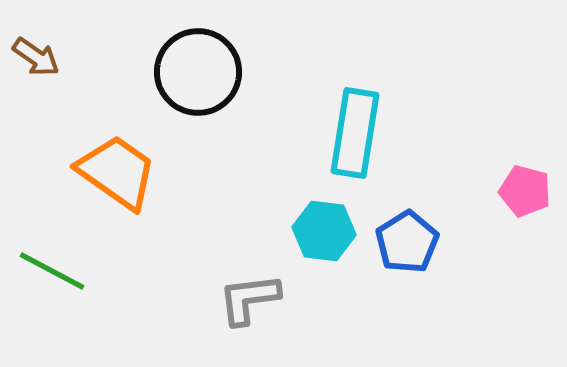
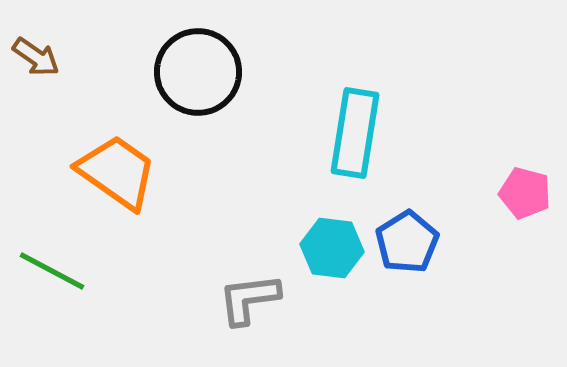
pink pentagon: moved 2 px down
cyan hexagon: moved 8 px right, 17 px down
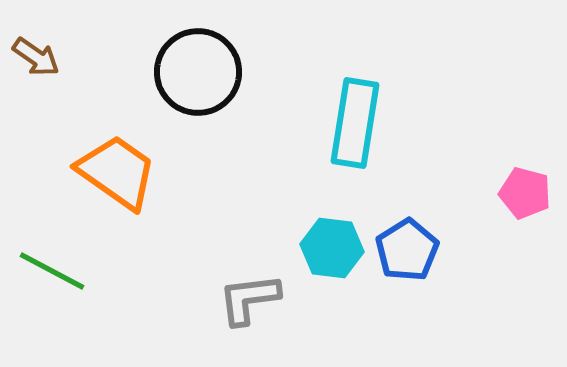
cyan rectangle: moved 10 px up
blue pentagon: moved 8 px down
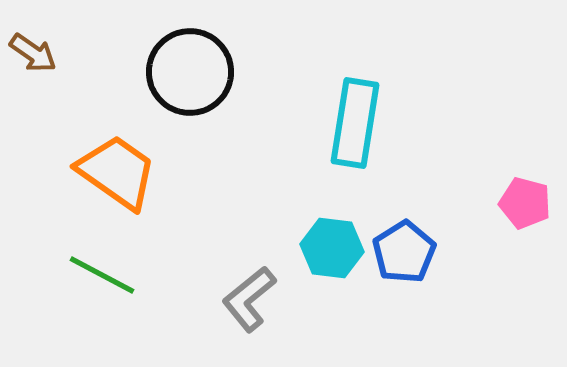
brown arrow: moved 3 px left, 4 px up
black circle: moved 8 px left
pink pentagon: moved 10 px down
blue pentagon: moved 3 px left, 2 px down
green line: moved 50 px right, 4 px down
gray L-shape: rotated 32 degrees counterclockwise
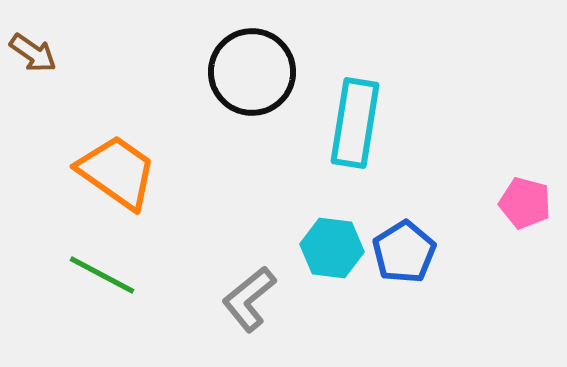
black circle: moved 62 px right
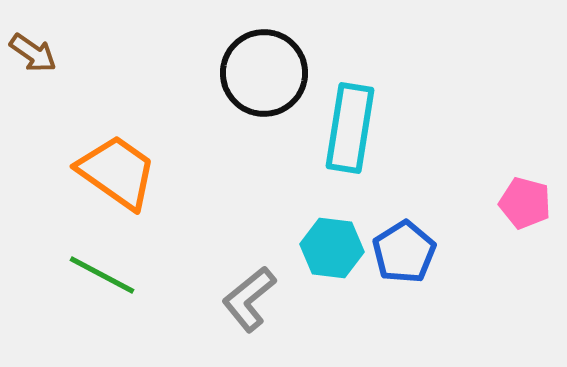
black circle: moved 12 px right, 1 px down
cyan rectangle: moved 5 px left, 5 px down
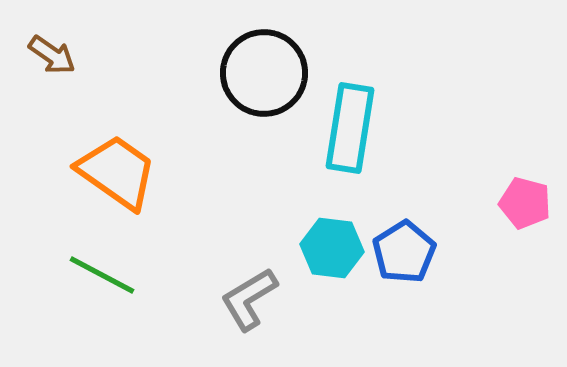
brown arrow: moved 19 px right, 2 px down
gray L-shape: rotated 8 degrees clockwise
